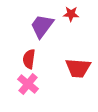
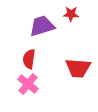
purple trapezoid: rotated 36 degrees clockwise
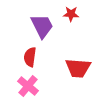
purple trapezoid: rotated 80 degrees clockwise
red semicircle: moved 1 px right, 2 px up
pink cross: moved 2 px down
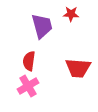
purple trapezoid: rotated 12 degrees clockwise
red semicircle: moved 1 px left, 4 px down
pink cross: rotated 20 degrees clockwise
